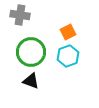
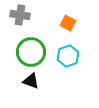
orange square: moved 9 px up; rotated 35 degrees counterclockwise
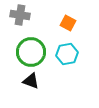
cyan hexagon: moved 1 px left, 2 px up; rotated 10 degrees clockwise
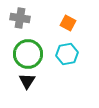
gray cross: moved 3 px down
green circle: moved 3 px left, 2 px down
black triangle: moved 4 px left; rotated 42 degrees clockwise
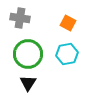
black triangle: moved 1 px right, 2 px down
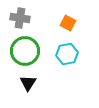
green circle: moved 3 px left, 3 px up
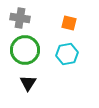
orange square: moved 1 px right; rotated 14 degrees counterclockwise
green circle: moved 1 px up
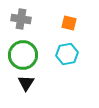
gray cross: moved 1 px right, 1 px down
green circle: moved 2 px left, 5 px down
black triangle: moved 2 px left
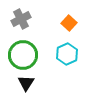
gray cross: rotated 36 degrees counterclockwise
orange square: rotated 28 degrees clockwise
cyan hexagon: rotated 15 degrees counterclockwise
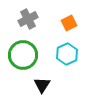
gray cross: moved 7 px right
orange square: rotated 21 degrees clockwise
black triangle: moved 16 px right, 2 px down
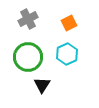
green circle: moved 5 px right, 2 px down
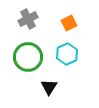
black triangle: moved 7 px right, 2 px down
